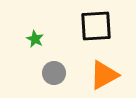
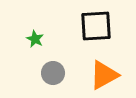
gray circle: moved 1 px left
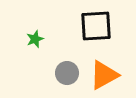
green star: rotated 24 degrees clockwise
gray circle: moved 14 px right
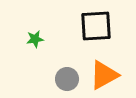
green star: rotated 12 degrees clockwise
gray circle: moved 6 px down
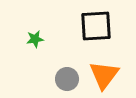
orange triangle: rotated 24 degrees counterclockwise
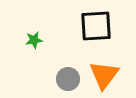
green star: moved 1 px left, 1 px down
gray circle: moved 1 px right
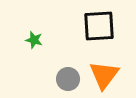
black square: moved 3 px right
green star: rotated 24 degrees clockwise
